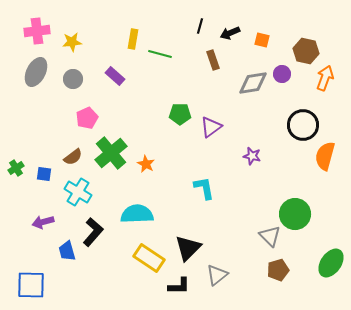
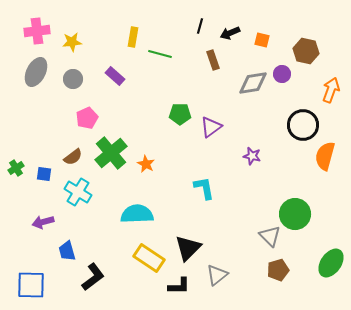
yellow rectangle at (133, 39): moved 2 px up
orange arrow at (325, 78): moved 6 px right, 12 px down
black L-shape at (93, 232): moved 45 px down; rotated 12 degrees clockwise
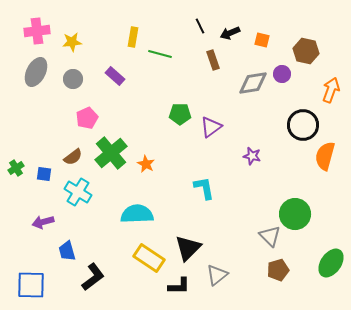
black line at (200, 26): rotated 42 degrees counterclockwise
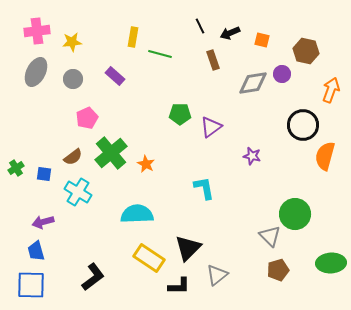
blue trapezoid at (67, 251): moved 31 px left
green ellipse at (331, 263): rotated 52 degrees clockwise
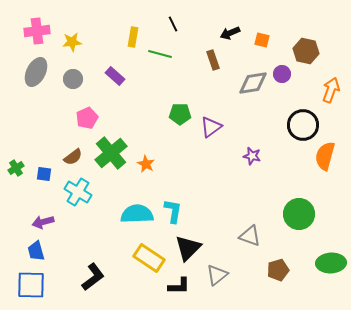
black line at (200, 26): moved 27 px left, 2 px up
cyan L-shape at (204, 188): moved 31 px left, 23 px down; rotated 20 degrees clockwise
green circle at (295, 214): moved 4 px right
gray triangle at (270, 236): moved 20 px left; rotated 25 degrees counterclockwise
